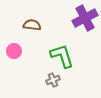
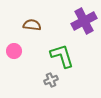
purple cross: moved 1 px left, 3 px down
gray cross: moved 2 px left
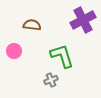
purple cross: moved 1 px left, 1 px up
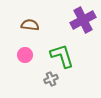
brown semicircle: moved 2 px left
pink circle: moved 11 px right, 4 px down
gray cross: moved 1 px up
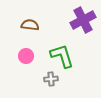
pink circle: moved 1 px right, 1 px down
gray cross: rotated 16 degrees clockwise
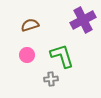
brown semicircle: rotated 24 degrees counterclockwise
pink circle: moved 1 px right, 1 px up
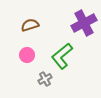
purple cross: moved 1 px right, 3 px down
green L-shape: rotated 112 degrees counterclockwise
gray cross: moved 6 px left; rotated 24 degrees counterclockwise
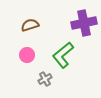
purple cross: rotated 15 degrees clockwise
green L-shape: moved 1 px right, 1 px up
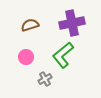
purple cross: moved 12 px left
pink circle: moved 1 px left, 2 px down
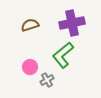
pink circle: moved 4 px right, 10 px down
gray cross: moved 2 px right, 1 px down
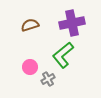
gray cross: moved 1 px right, 1 px up
